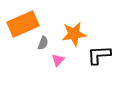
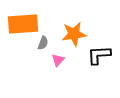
orange rectangle: rotated 20 degrees clockwise
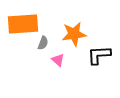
pink triangle: rotated 32 degrees counterclockwise
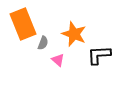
orange rectangle: rotated 72 degrees clockwise
orange star: rotated 30 degrees clockwise
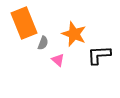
orange rectangle: moved 1 px right, 1 px up
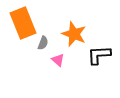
orange rectangle: moved 1 px left
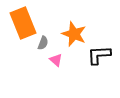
pink triangle: moved 2 px left
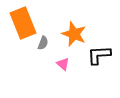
pink triangle: moved 7 px right, 4 px down
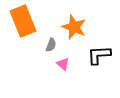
orange rectangle: moved 2 px up
orange star: moved 7 px up
gray semicircle: moved 8 px right, 2 px down
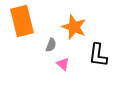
orange rectangle: moved 1 px left; rotated 8 degrees clockwise
black L-shape: moved 1 px left; rotated 80 degrees counterclockwise
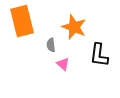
gray semicircle: rotated 152 degrees clockwise
black L-shape: moved 1 px right
